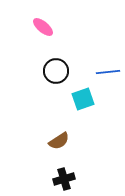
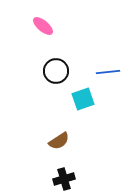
pink ellipse: moved 1 px up
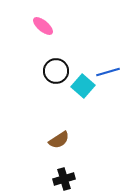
blue line: rotated 10 degrees counterclockwise
cyan square: moved 13 px up; rotated 30 degrees counterclockwise
brown semicircle: moved 1 px up
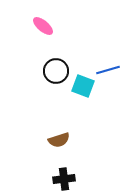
blue line: moved 2 px up
cyan square: rotated 20 degrees counterclockwise
brown semicircle: rotated 15 degrees clockwise
black cross: rotated 10 degrees clockwise
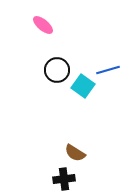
pink ellipse: moved 1 px up
black circle: moved 1 px right, 1 px up
cyan square: rotated 15 degrees clockwise
brown semicircle: moved 16 px right, 13 px down; rotated 50 degrees clockwise
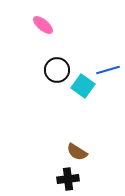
brown semicircle: moved 2 px right, 1 px up
black cross: moved 4 px right
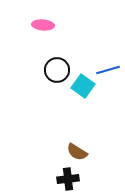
pink ellipse: rotated 35 degrees counterclockwise
